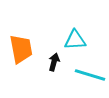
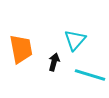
cyan triangle: rotated 45 degrees counterclockwise
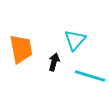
cyan line: moved 1 px down
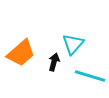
cyan triangle: moved 2 px left, 4 px down
orange trapezoid: moved 4 px down; rotated 60 degrees clockwise
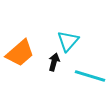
cyan triangle: moved 5 px left, 3 px up
orange trapezoid: moved 1 px left
